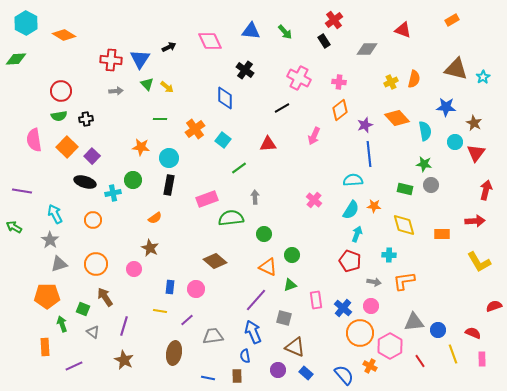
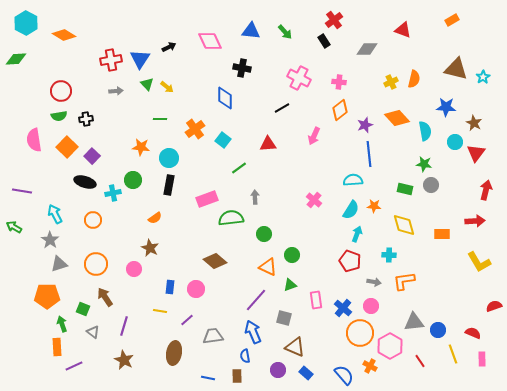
red cross at (111, 60): rotated 15 degrees counterclockwise
black cross at (245, 70): moved 3 px left, 2 px up; rotated 24 degrees counterclockwise
orange rectangle at (45, 347): moved 12 px right
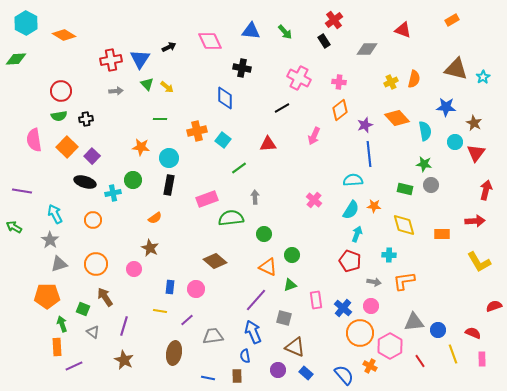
orange cross at (195, 129): moved 2 px right, 2 px down; rotated 24 degrees clockwise
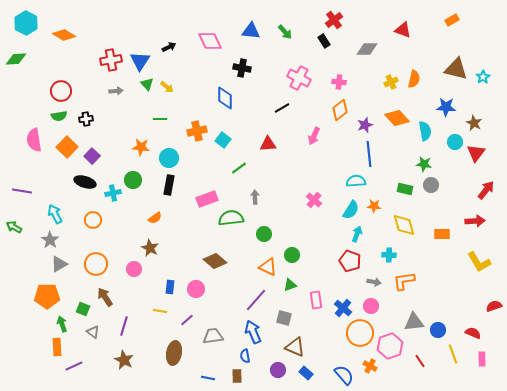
blue triangle at (140, 59): moved 2 px down
cyan semicircle at (353, 180): moved 3 px right, 1 px down
red arrow at (486, 190): rotated 24 degrees clockwise
gray triangle at (59, 264): rotated 12 degrees counterclockwise
pink hexagon at (390, 346): rotated 10 degrees clockwise
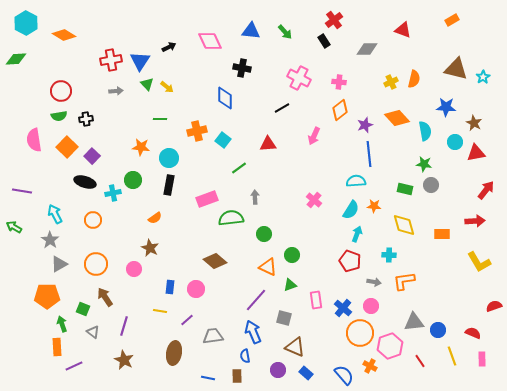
red triangle at (476, 153): rotated 42 degrees clockwise
yellow line at (453, 354): moved 1 px left, 2 px down
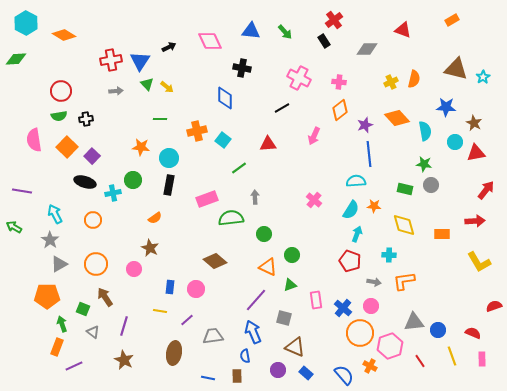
orange rectangle at (57, 347): rotated 24 degrees clockwise
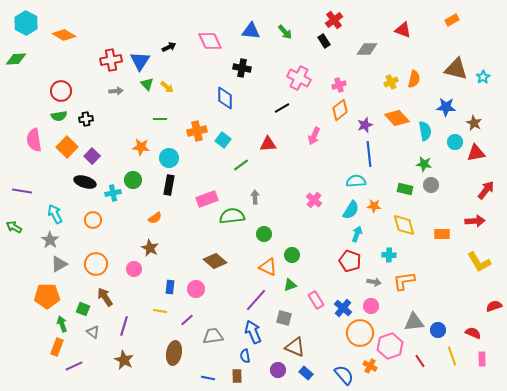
pink cross at (339, 82): moved 3 px down; rotated 24 degrees counterclockwise
green line at (239, 168): moved 2 px right, 3 px up
green semicircle at (231, 218): moved 1 px right, 2 px up
pink rectangle at (316, 300): rotated 24 degrees counterclockwise
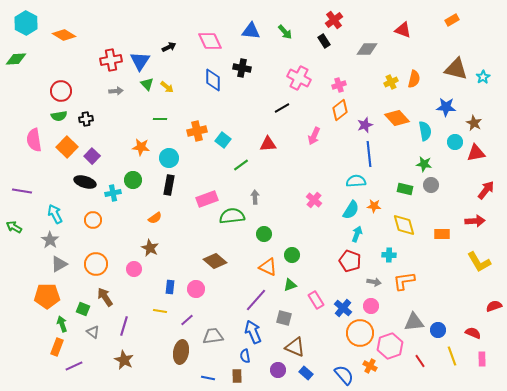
blue diamond at (225, 98): moved 12 px left, 18 px up
brown ellipse at (174, 353): moved 7 px right, 1 px up
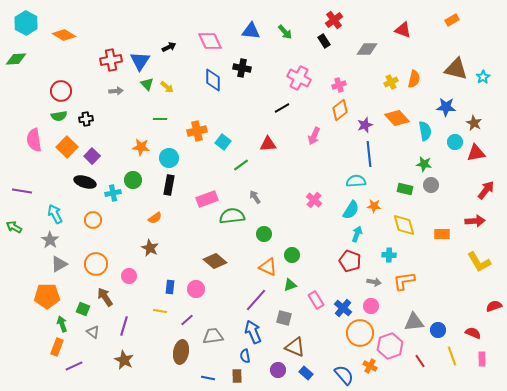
cyan square at (223, 140): moved 2 px down
gray arrow at (255, 197): rotated 32 degrees counterclockwise
pink circle at (134, 269): moved 5 px left, 7 px down
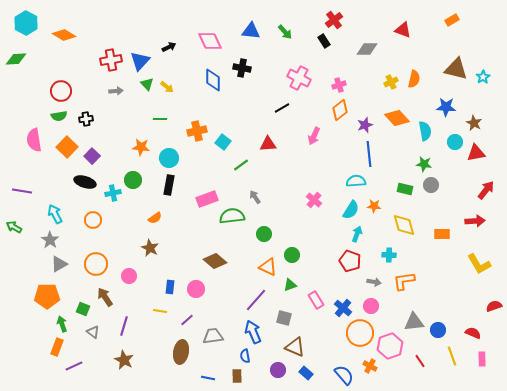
blue triangle at (140, 61): rotated 10 degrees clockwise
yellow L-shape at (479, 262): moved 2 px down
